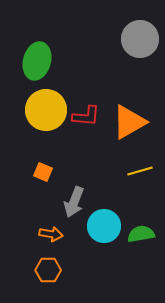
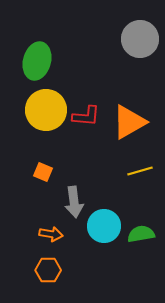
gray arrow: rotated 28 degrees counterclockwise
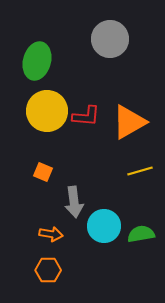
gray circle: moved 30 px left
yellow circle: moved 1 px right, 1 px down
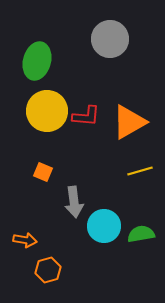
orange arrow: moved 26 px left, 6 px down
orange hexagon: rotated 15 degrees counterclockwise
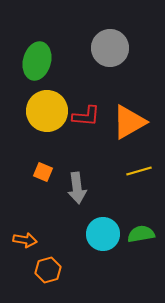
gray circle: moved 9 px down
yellow line: moved 1 px left
gray arrow: moved 3 px right, 14 px up
cyan circle: moved 1 px left, 8 px down
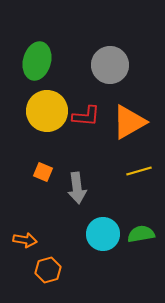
gray circle: moved 17 px down
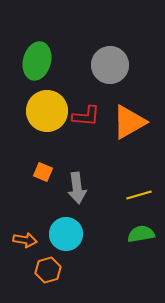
yellow line: moved 24 px down
cyan circle: moved 37 px left
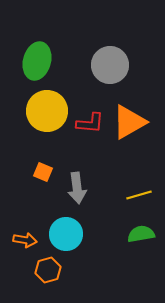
red L-shape: moved 4 px right, 7 px down
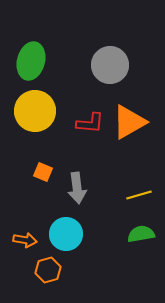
green ellipse: moved 6 px left
yellow circle: moved 12 px left
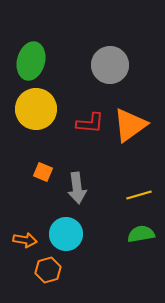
yellow circle: moved 1 px right, 2 px up
orange triangle: moved 1 px right, 3 px down; rotated 6 degrees counterclockwise
